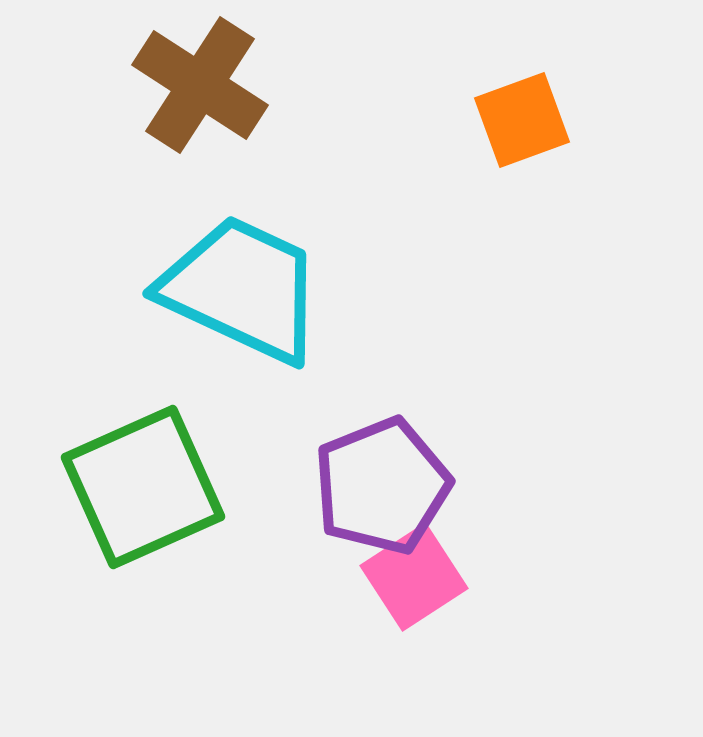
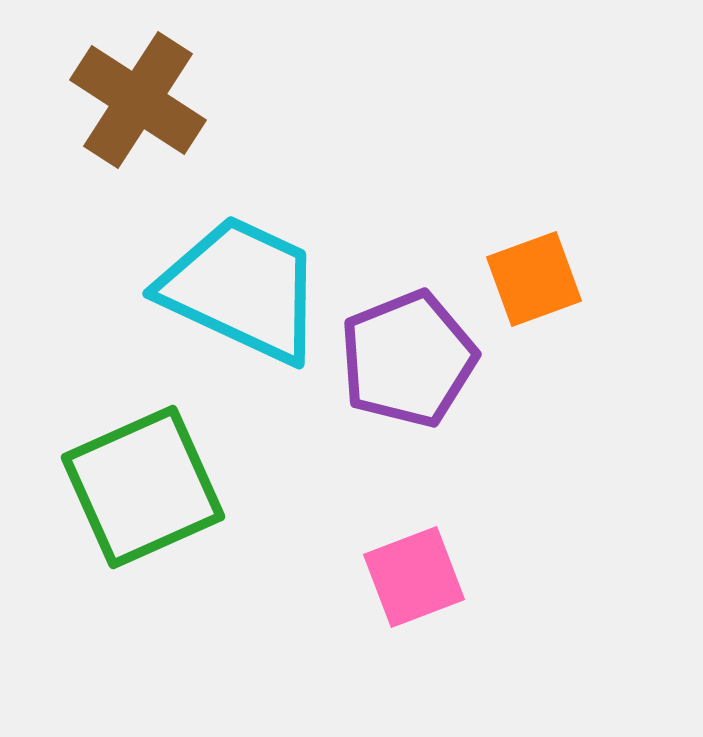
brown cross: moved 62 px left, 15 px down
orange square: moved 12 px right, 159 px down
purple pentagon: moved 26 px right, 127 px up
pink square: rotated 12 degrees clockwise
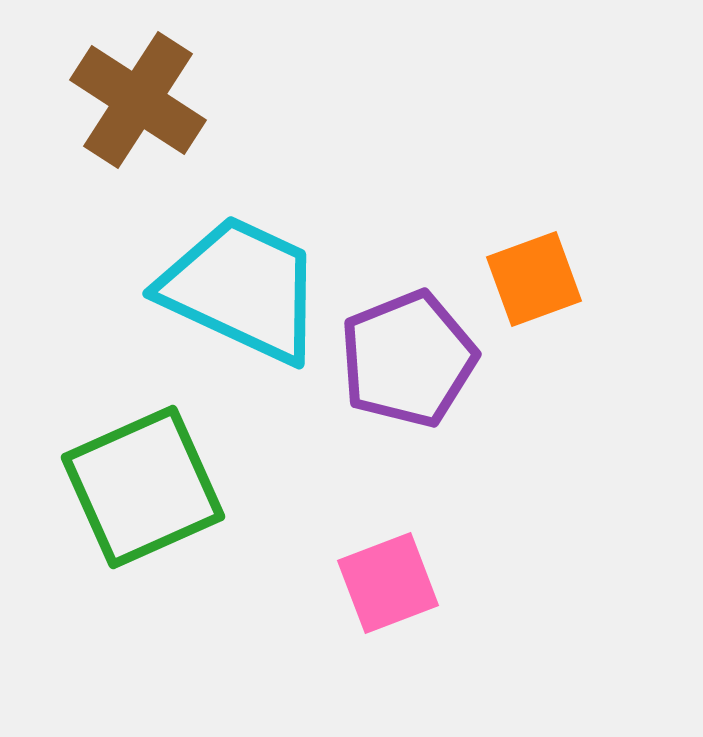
pink square: moved 26 px left, 6 px down
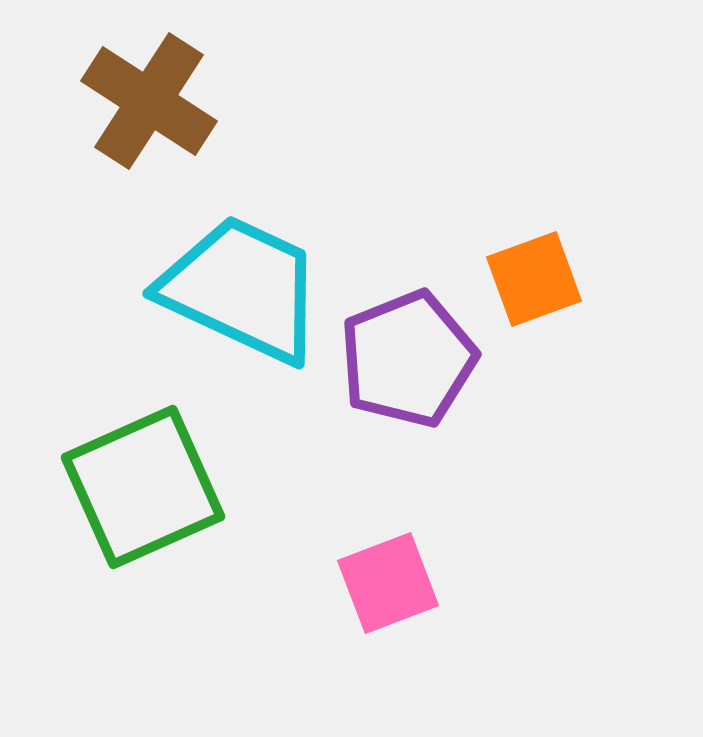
brown cross: moved 11 px right, 1 px down
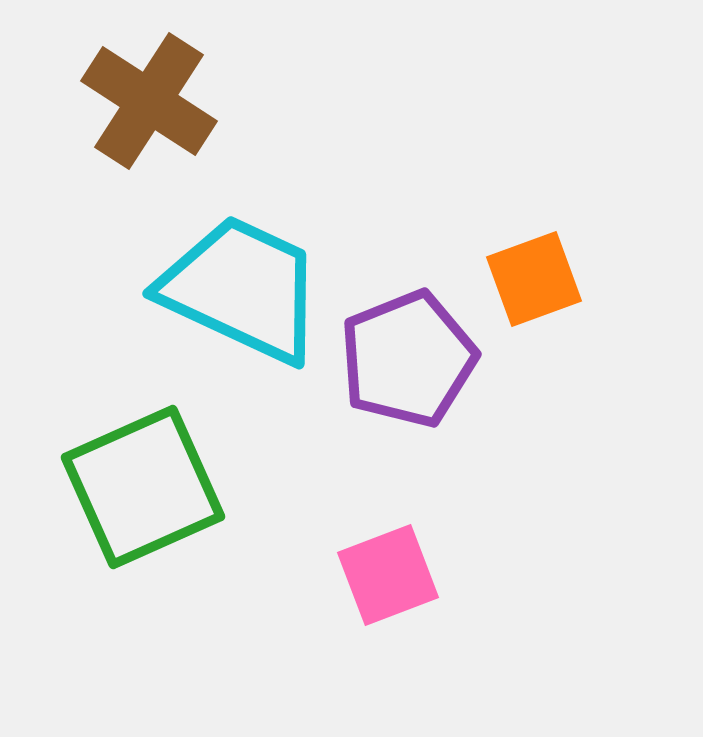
pink square: moved 8 px up
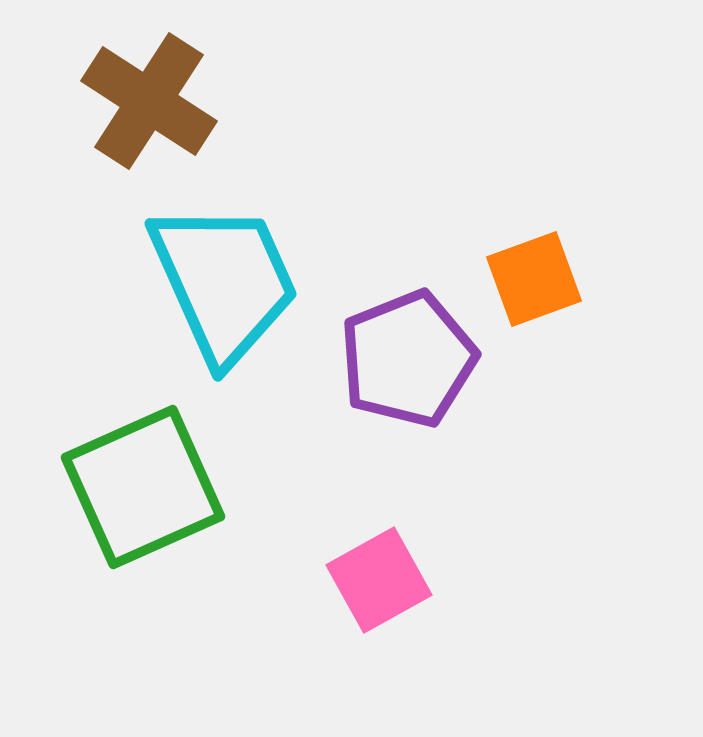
cyan trapezoid: moved 18 px left, 7 px up; rotated 41 degrees clockwise
pink square: moved 9 px left, 5 px down; rotated 8 degrees counterclockwise
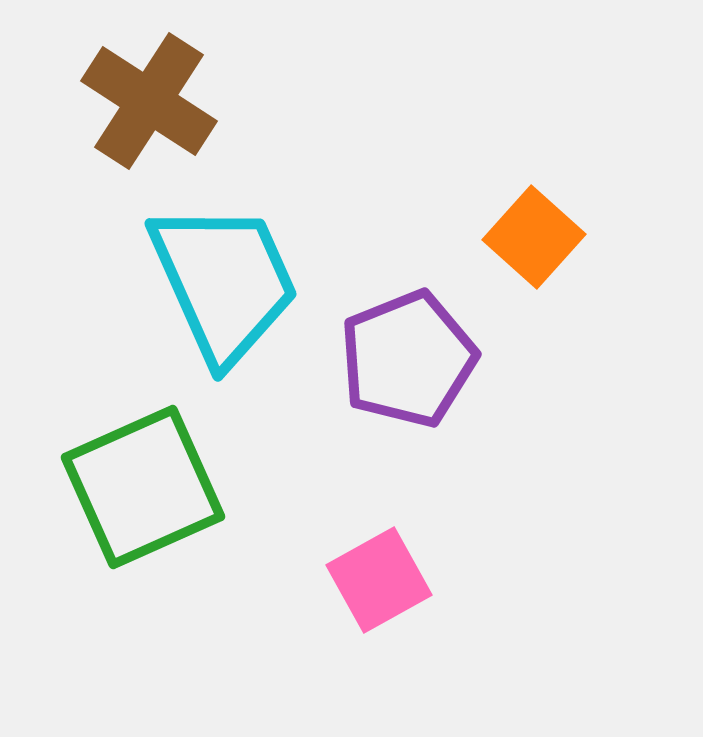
orange square: moved 42 px up; rotated 28 degrees counterclockwise
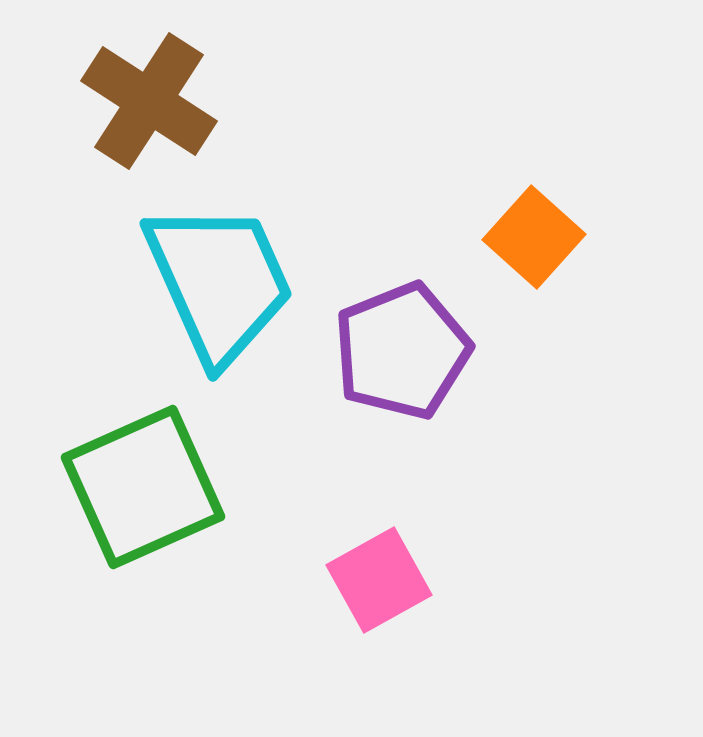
cyan trapezoid: moved 5 px left
purple pentagon: moved 6 px left, 8 px up
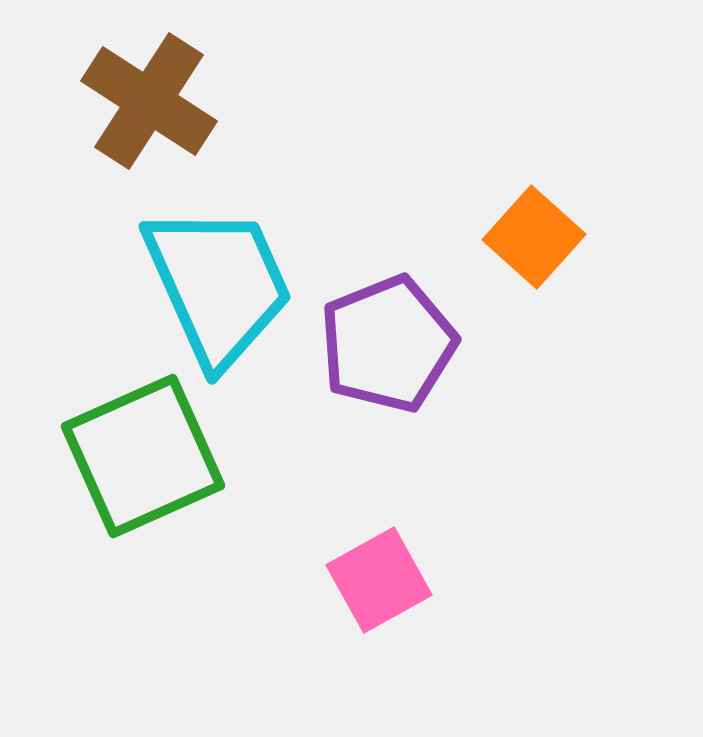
cyan trapezoid: moved 1 px left, 3 px down
purple pentagon: moved 14 px left, 7 px up
green square: moved 31 px up
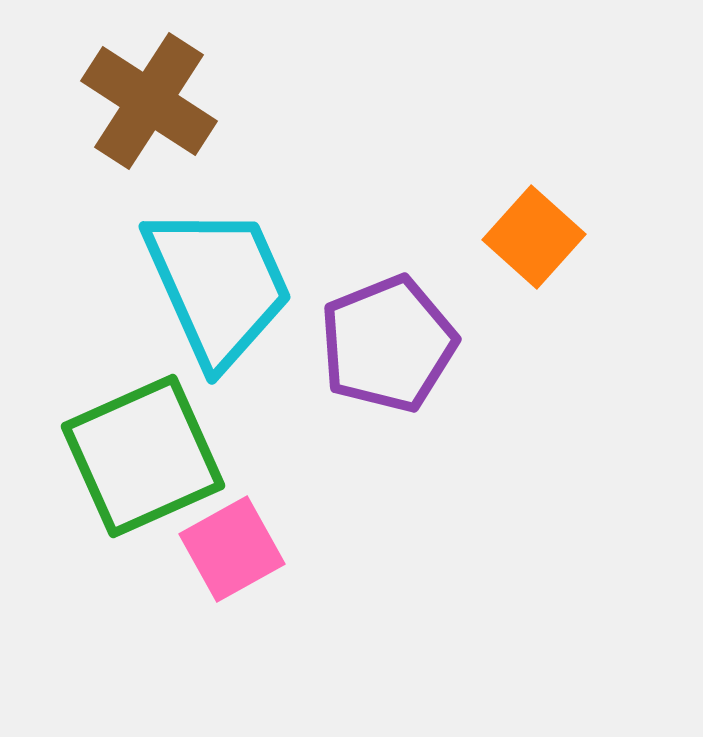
pink square: moved 147 px left, 31 px up
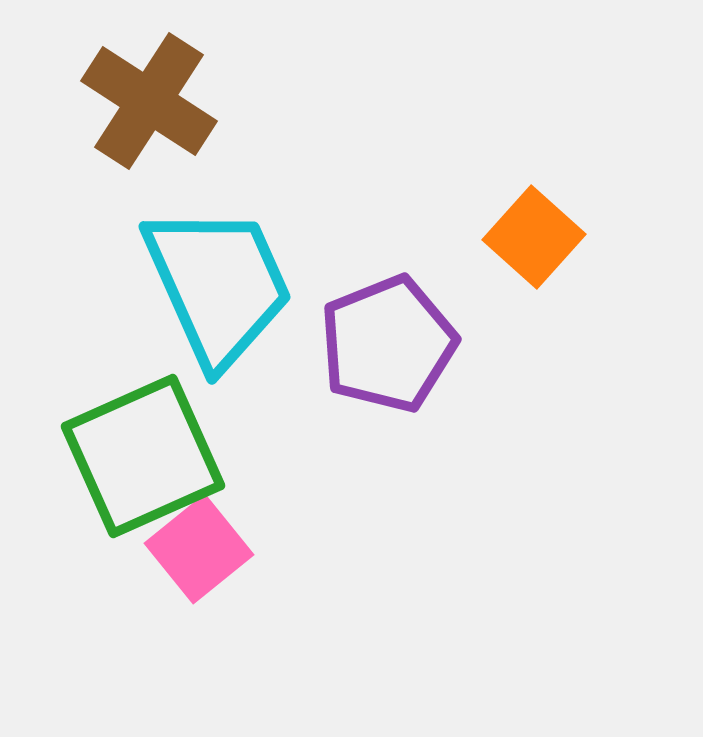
pink square: moved 33 px left; rotated 10 degrees counterclockwise
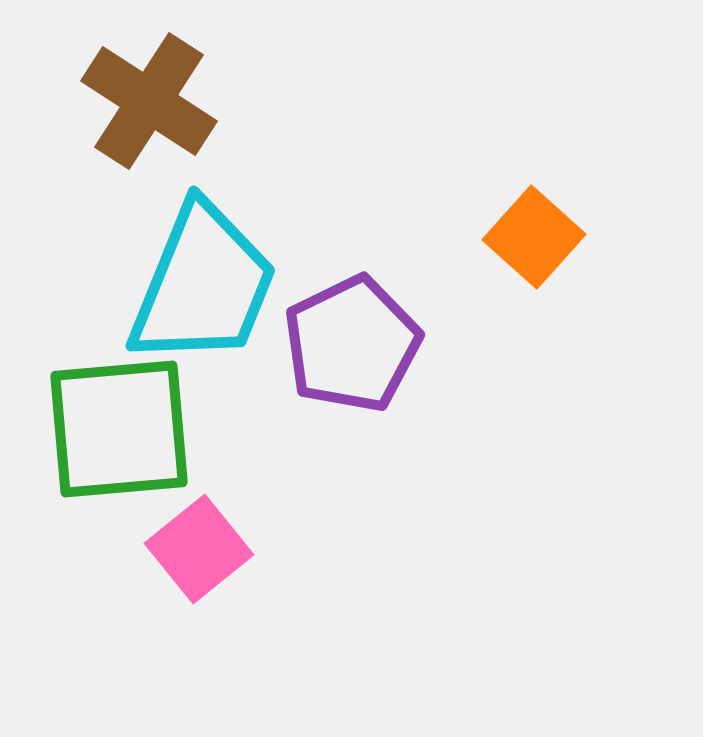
cyan trapezoid: moved 15 px left; rotated 46 degrees clockwise
purple pentagon: moved 36 px left; rotated 4 degrees counterclockwise
green square: moved 24 px left, 27 px up; rotated 19 degrees clockwise
